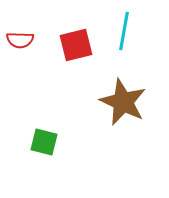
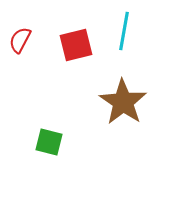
red semicircle: rotated 116 degrees clockwise
brown star: rotated 9 degrees clockwise
green square: moved 5 px right
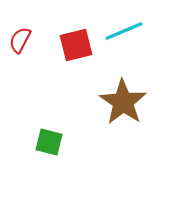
cyan line: rotated 57 degrees clockwise
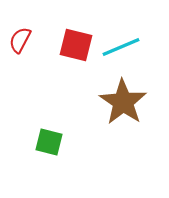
cyan line: moved 3 px left, 16 px down
red square: rotated 28 degrees clockwise
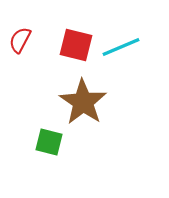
brown star: moved 40 px left
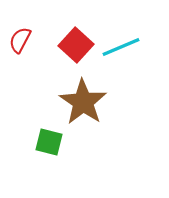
red square: rotated 28 degrees clockwise
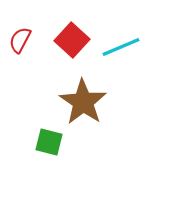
red square: moved 4 px left, 5 px up
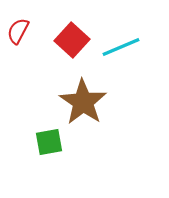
red semicircle: moved 2 px left, 9 px up
green square: rotated 24 degrees counterclockwise
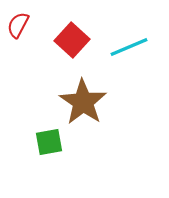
red semicircle: moved 6 px up
cyan line: moved 8 px right
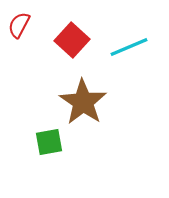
red semicircle: moved 1 px right
